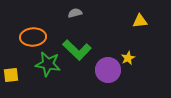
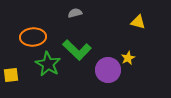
yellow triangle: moved 2 px left, 1 px down; rotated 21 degrees clockwise
green star: rotated 20 degrees clockwise
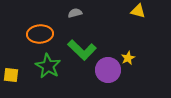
yellow triangle: moved 11 px up
orange ellipse: moved 7 px right, 3 px up
green L-shape: moved 5 px right
green star: moved 2 px down
yellow square: rotated 14 degrees clockwise
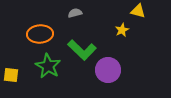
yellow star: moved 6 px left, 28 px up
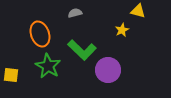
orange ellipse: rotated 75 degrees clockwise
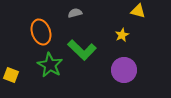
yellow star: moved 5 px down
orange ellipse: moved 1 px right, 2 px up
green star: moved 2 px right, 1 px up
purple circle: moved 16 px right
yellow square: rotated 14 degrees clockwise
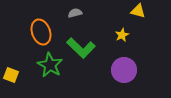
green L-shape: moved 1 px left, 2 px up
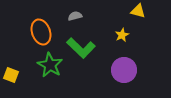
gray semicircle: moved 3 px down
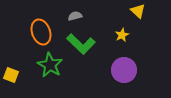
yellow triangle: rotated 28 degrees clockwise
green L-shape: moved 4 px up
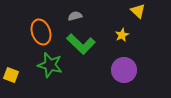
green star: rotated 15 degrees counterclockwise
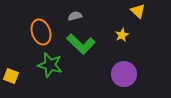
purple circle: moved 4 px down
yellow square: moved 1 px down
